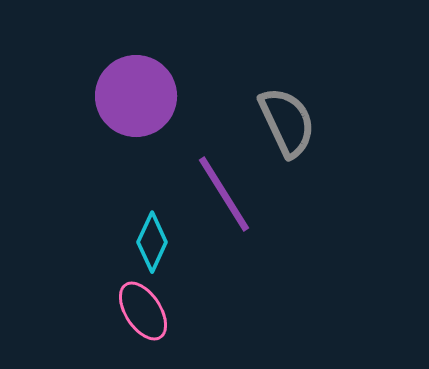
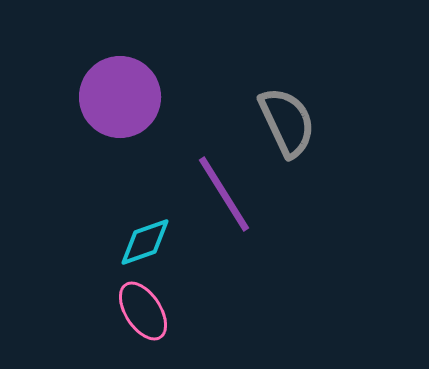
purple circle: moved 16 px left, 1 px down
cyan diamond: moved 7 px left; rotated 46 degrees clockwise
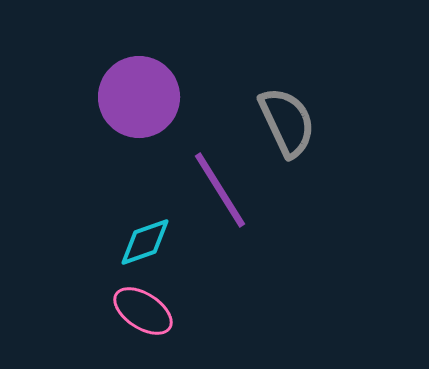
purple circle: moved 19 px right
purple line: moved 4 px left, 4 px up
pink ellipse: rotated 24 degrees counterclockwise
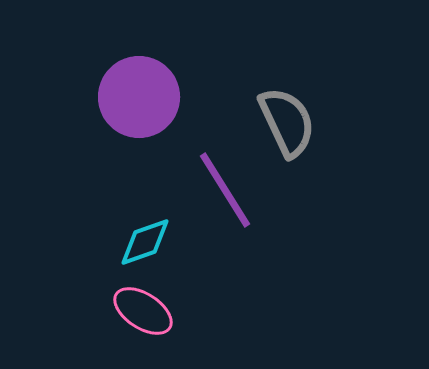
purple line: moved 5 px right
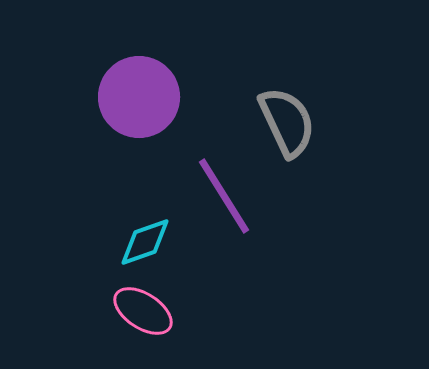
purple line: moved 1 px left, 6 px down
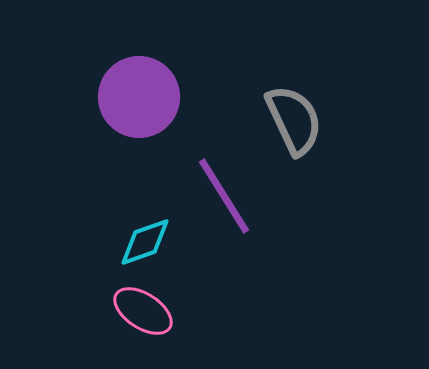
gray semicircle: moved 7 px right, 2 px up
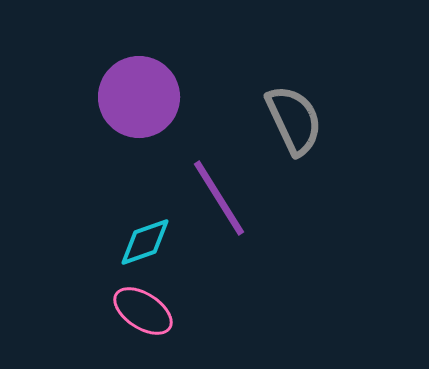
purple line: moved 5 px left, 2 px down
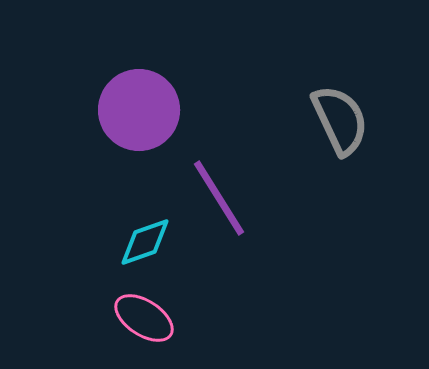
purple circle: moved 13 px down
gray semicircle: moved 46 px right
pink ellipse: moved 1 px right, 7 px down
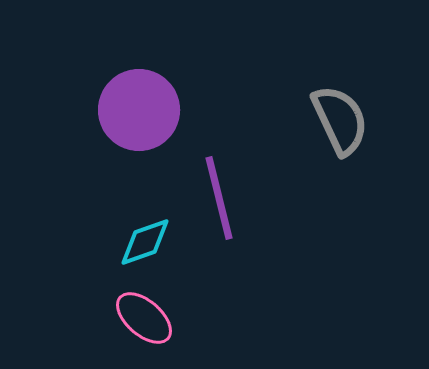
purple line: rotated 18 degrees clockwise
pink ellipse: rotated 8 degrees clockwise
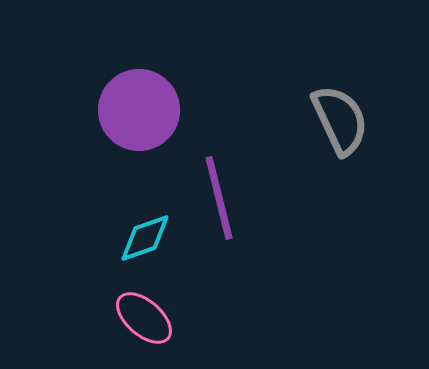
cyan diamond: moved 4 px up
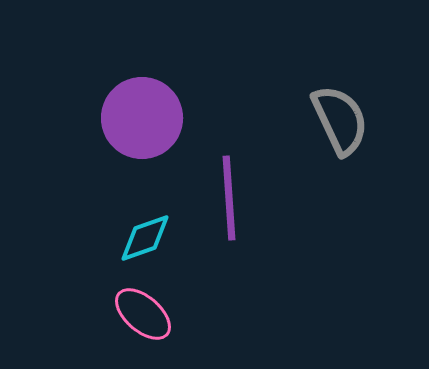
purple circle: moved 3 px right, 8 px down
purple line: moved 10 px right; rotated 10 degrees clockwise
pink ellipse: moved 1 px left, 4 px up
